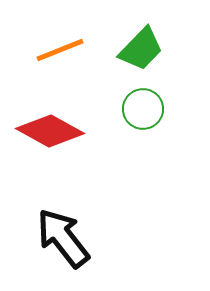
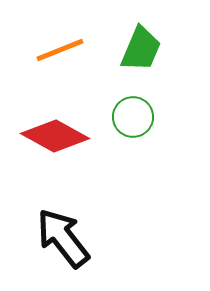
green trapezoid: rotated 21 degrees counterclockwise
green circle: moved 10 px left, 8 px down
red diamond: moved 5 px right, 5 px down
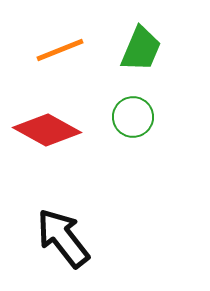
red diamond: moved 8 px left, 6 px up
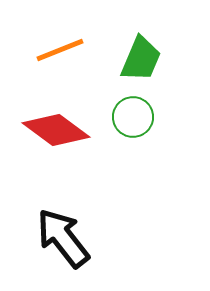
green trapezoid: moved 10 px down
red diamond: moved 9 px right; rotated 8 degrees clockwise
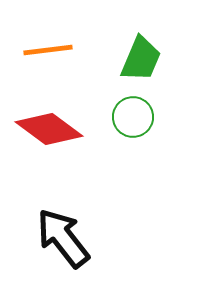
orange line: moved 12 px left; rotated 15 degrees clockwise
red diamond: moved 7 px left, 1 px up
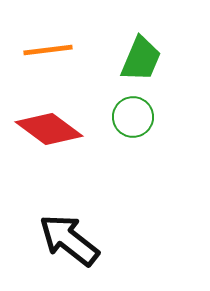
black arrow: moved 6 px right, 2 px down; rotated 14 degrees counterclockwise
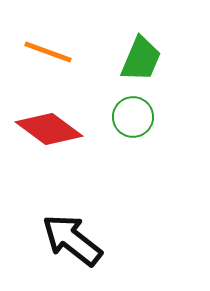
orange line: moved 2 px down; rotated 27 degrees clockwise
black arrow: moved 3 px right
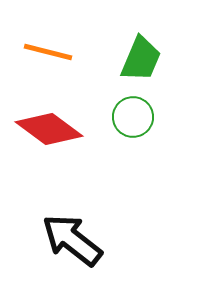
orange line: rotated 6 degrees counterclockwise
